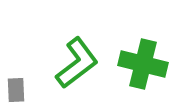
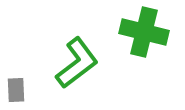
green cross: moved 1 px right, 32 px up
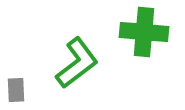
green cross: rotated 9 degrees counterclockwise
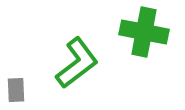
green cross: rotated 6 degrees clockwise
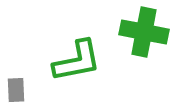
green L-shape: moved 2 px up; rotated 26 degrees clockwise
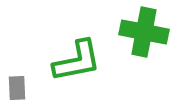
gray rectangle: moved 1 px right, 2 px up
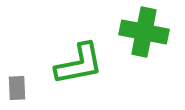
green L-shape: moved 2 px right, 3 px down
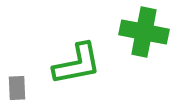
green L-shape: moved 2 px left
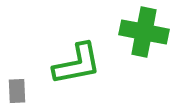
gray rectangle: moved 3 px down
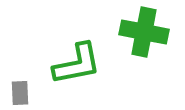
gray rectangle: moved 3 px right, 2 px down
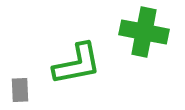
gray rectangle: moved 3 px up
